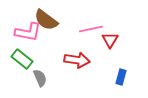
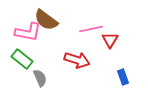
red arrow: rotated 10 degrees clockwise
blue rectangle: moved 2 px right; rotated 35 degrees counterclockwise
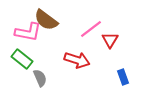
pink line: rotated 25 degrees counterclockwise
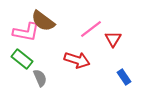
brown semicircle: moved 3 px left, 1 px down
pink L-shape: moved 2 px left
red triangle: moved 3 px right, 1 px up
blue rectangle: moved 1 px right; rotated 14 degrees counterclockwise
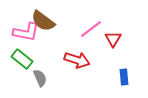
blue rectangle: rotated 28 degrees clockwise
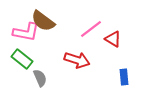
red triangle: rotated 30 degrees counterclockwise
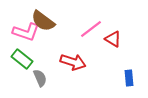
pink L-shape: rotated 8 degrees clockwise
red arrow: moved 4 px left, 2 px down
blue rectangle: moved 5 px right, 1 px down
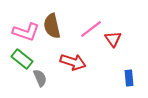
brown semicircle: moved 9 px right, 5 px down; rotated 40 degrees clockwise
red triangle: rotated 24 degrees clockwise
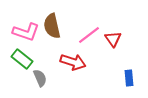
pink line: moved 2 px left, 6 px down
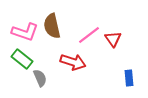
pink L-shape: moved 1 px left
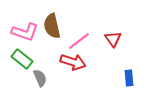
pink line: moved 10 px left, 6 px down
